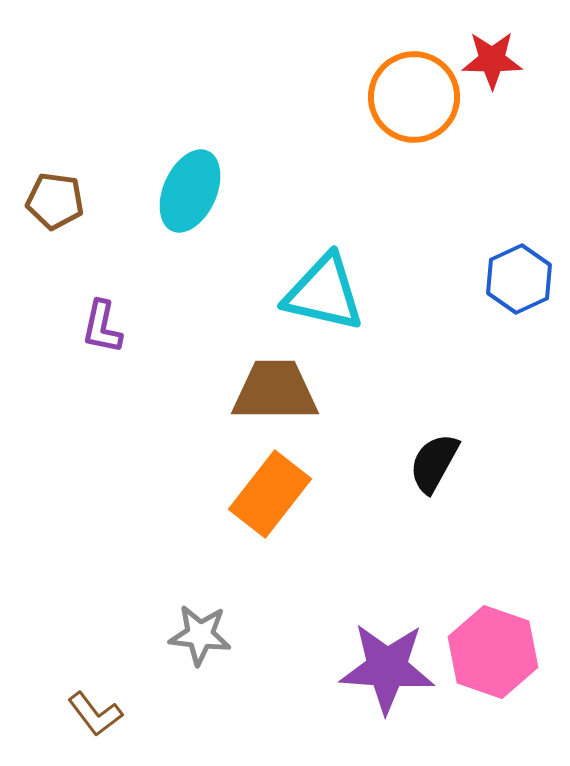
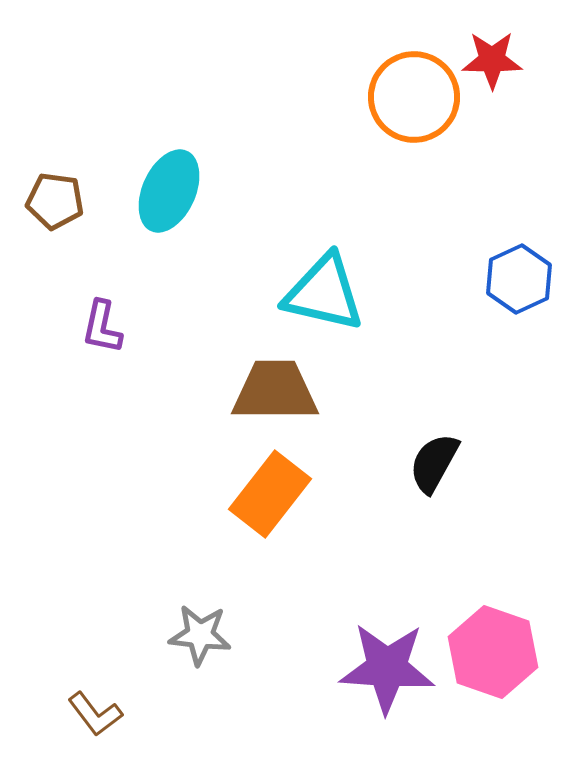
cyan ellipse: moved 21 px left
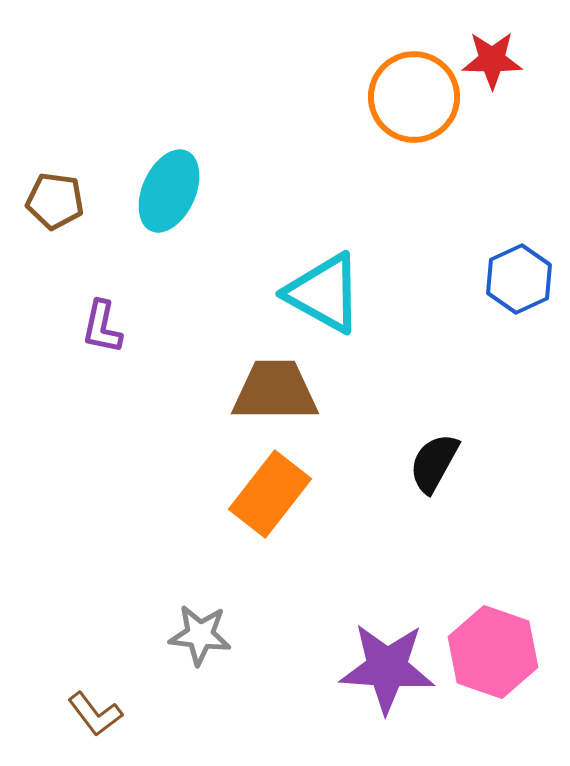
cyan triangle: rotated 16 degrees clockwise
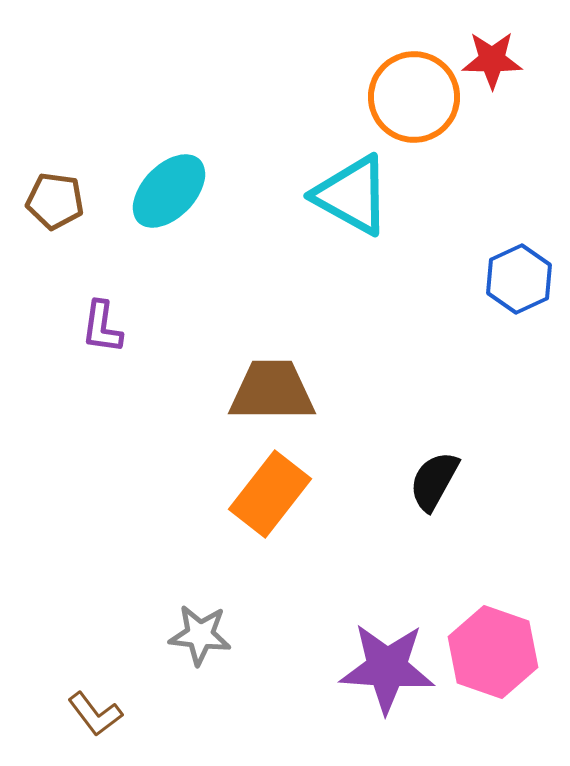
cyan ellipse: rotated 20 degrees clockwise
cyan triangle: moved 28 px right, 98 px up
purple L-shape: rotated 4 degrees counterclockwise
brown trapezoid: moved 3 px left
black semicircle: moved 18 px down
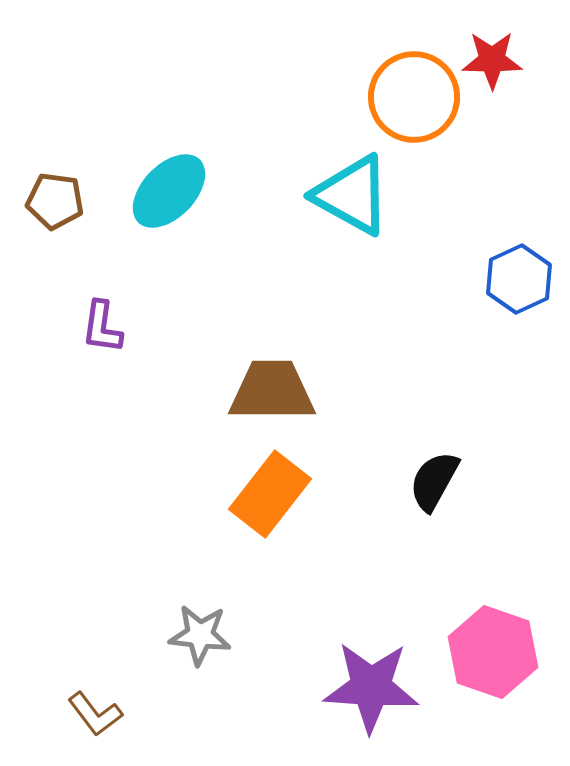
purple star: moved 16 px left, 19 px down
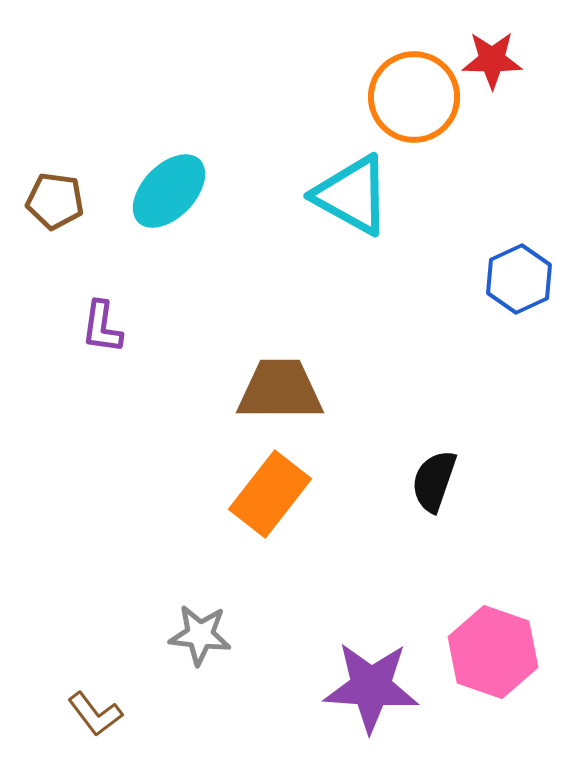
brown trapezoid: moved 8 px right, 1 px up
black semicircle: rotated 10 degrees counterclockwise
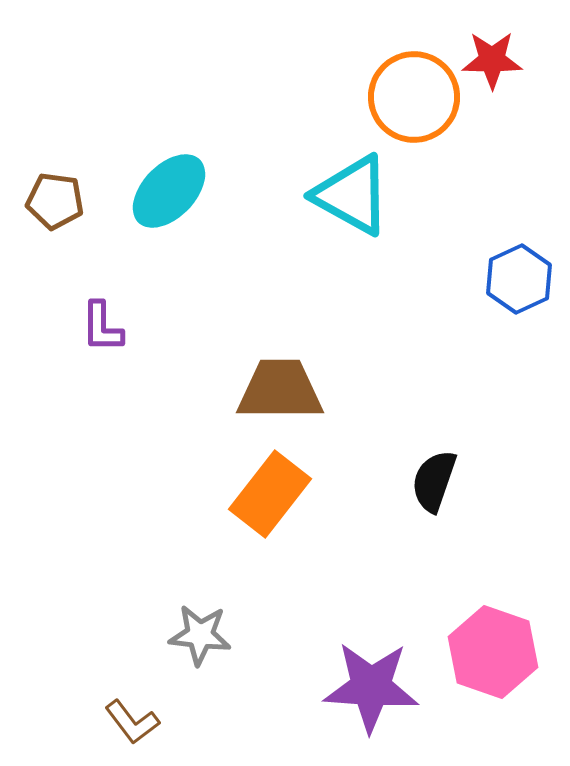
purple L-shape: rotated 8 degrees counterclockwise
brown L-shape: moved 37 px right, 8 px down
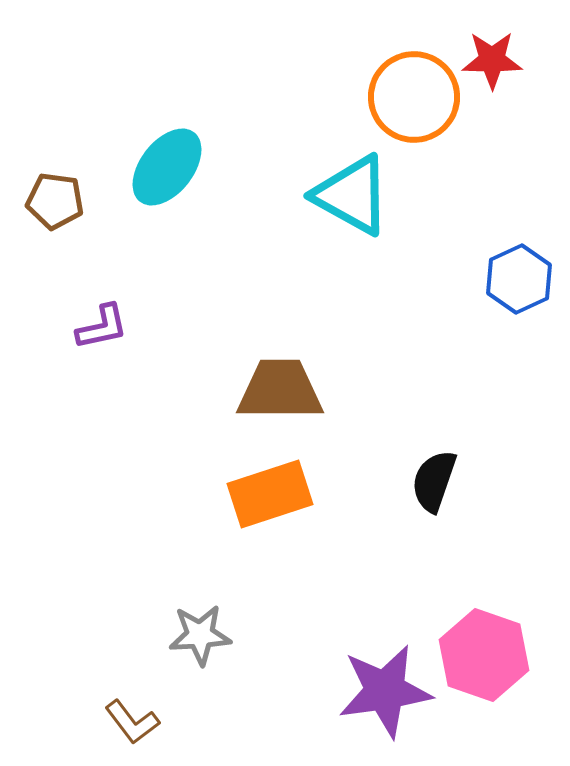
cyan ellipse: moved 2 px left, 24 px up; rotated 6 degrees counterclockwise
purple L-shape: rotated 102 degrees counterclockwise
orange rectangle: rotated 34 degrees clockwise
gray star: rotated 10 degrees counterclockwise
pink hexagon: moved 9 px left, 3 px down
purple star: moved 14 px right, 4 px down; rotated 12 degrees counterclockwise
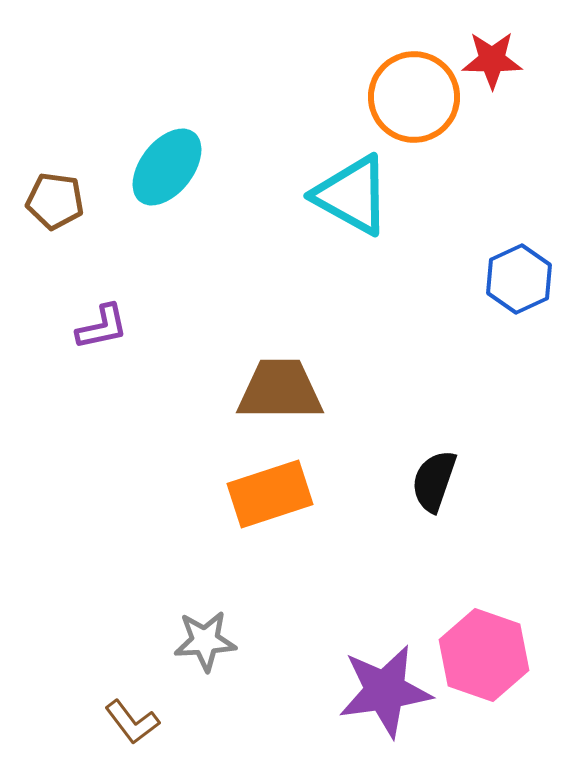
gray star: moved 5 px right, 6 px down
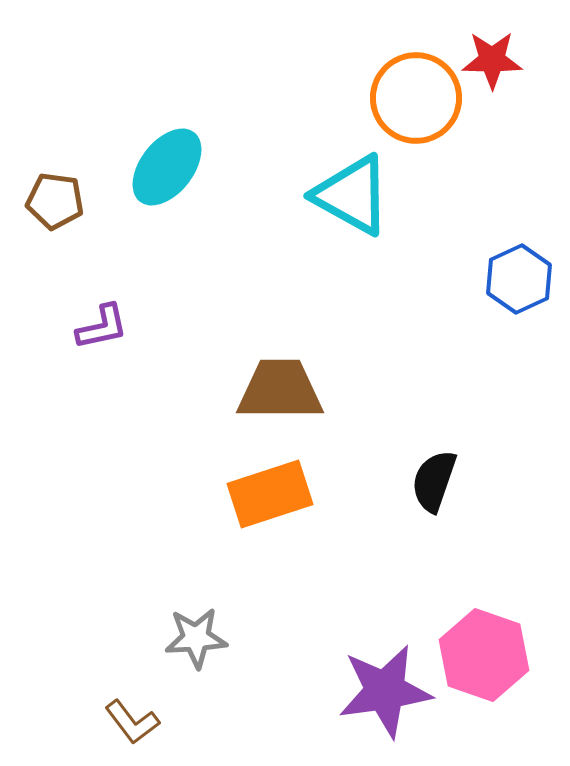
orange circle: moved 2 px right, 1 px down
gray star: moved 9 px left, 3 px up
